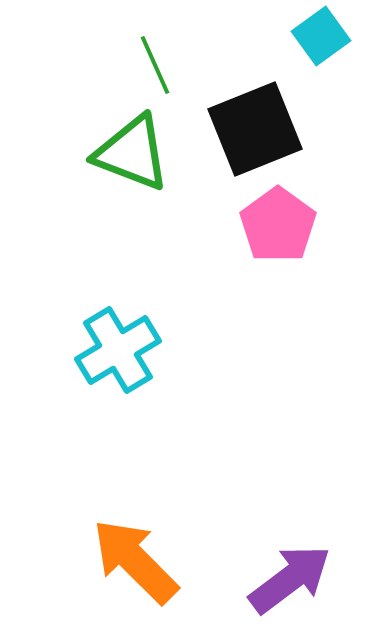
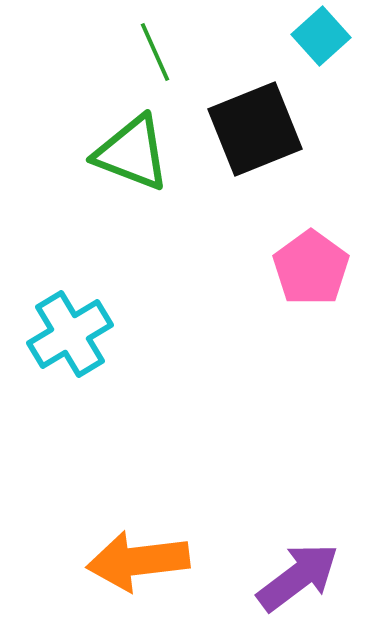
cyan square: rotated 6 degrees counterclockwise
green line: moved 13 px up
pink pentagon: moved 33 px right, 43 px down
cyan cross: moved 48 px left, 16 px up
orange arrow: moved 3 px right; rotated 52 degrees counterclockwise
purple arrow: moved 8 px right, 2 px up
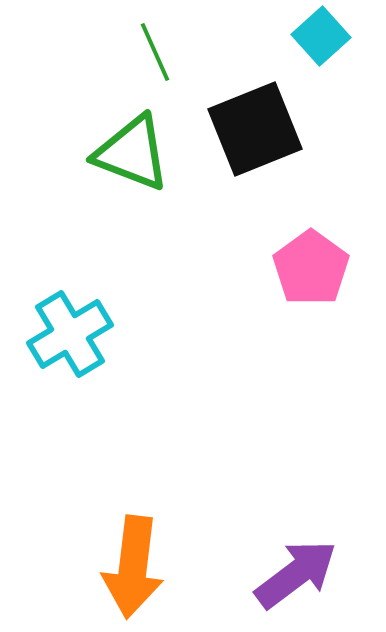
orange arrow: moved 5 px left, 6 px down; rotated 76 degrees counterclockwise
purple arrow: moved 2 px left, 3 px up
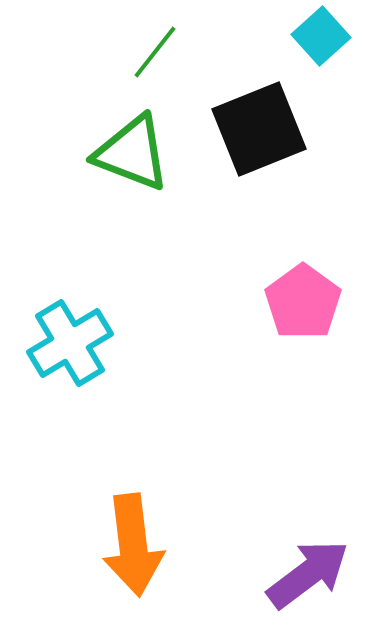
green line: rotated 62 degrees clockwise
black square: moved 4 px right
pink pentagon: moved 8 px left, 34 px down
cyan cross: moved 9 px down
orange arrow: moved 22 px up; rotated 14 degrees counterclockwise
purple arrow: moved 12 px right
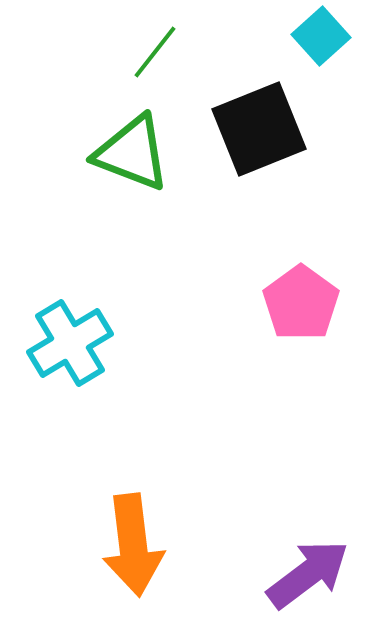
pink pentagon: moved 2 px left, 1 px down
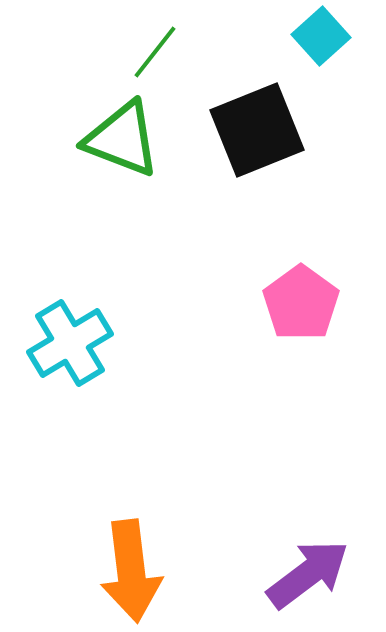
black square: moved 2 px left, 1 px down
green triangle: moved 10 px left, 14 px up
orange arrow: moved 2 px left, 26 px down
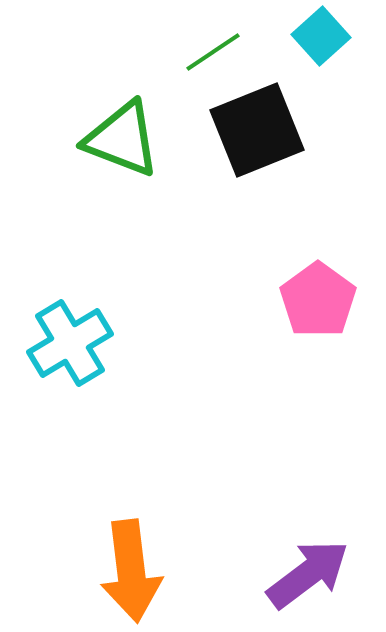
green line: moved 58 px right; rotated 18 degrees clockwise
pink pentagon: moved 17 px right, 3 px up
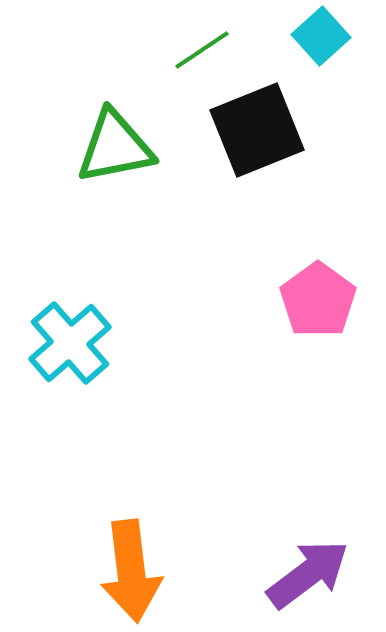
green line: moved 11 px left, 2 px up
green triangle: moved 7 px left, 8 px down; rotated 32 degrees counterclockwise
cyan cross: rotated 10 degrees counterclockwise
